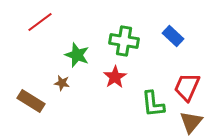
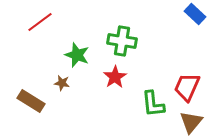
blue rectangle: moved 22 px right, 22 px up
green cross: moved 2 px left
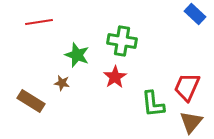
red line: moved 1 px left; rotated 28 degrees clockwise
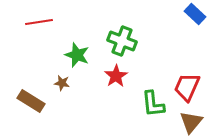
green cross: rotated 12 degrees clockwise
red star: moved 1 px right, 1 px up
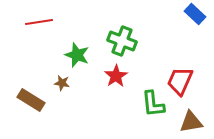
red trapezoid: moved 7 px left, 6 px up
brown rectangle: moved 1 px up
brown triangle: rotated 40 degrees clockwise
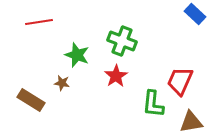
green L-shape: rotated 12 degrees clockwise
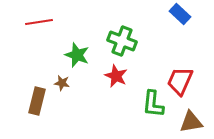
blue rectangle: moved 15 px left
red star: rotated 15 degrees counterclockwise
brown rectangle: moved 6 px right, 1 px down; rotated 72 degrees clockwise
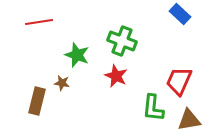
red trapezoid: moved 1 px left
green L-shape: moved 4 px down
brown triangle: moved 2 px left, 2 px up
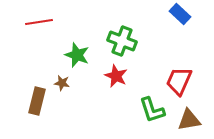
green L-shape: moved 1 px left, 2 px down; rotated 24 degrees counterclockwise
